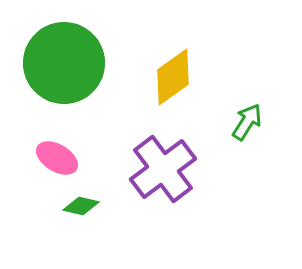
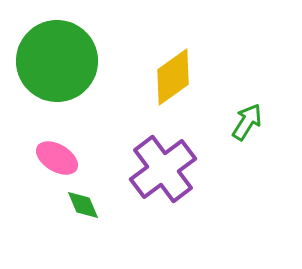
green circle: moved 7 px left, 2 px up
green diamond: moved 2 px right, 1 px up; rotated 54 degrees clockwise
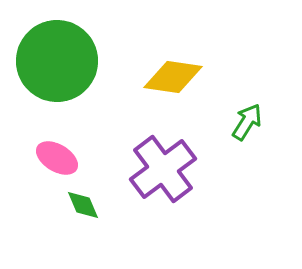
yellow diamond: rotated 44 degrees clockwise
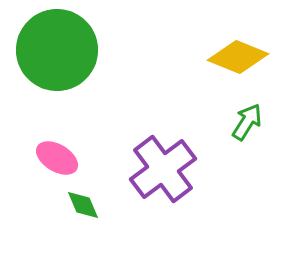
green circle: moved 11 px up
yellow diamond: moved 65 px right, 20 px up; rotated 14 degrees clockwise
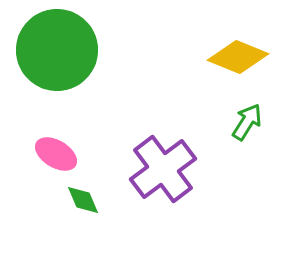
pink ellipse: moved 1 px left, 4 px up
green diamond: moved 5 px up
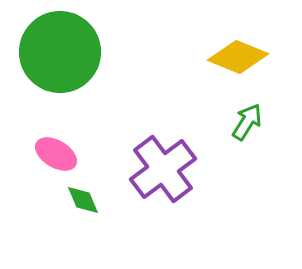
green circle: moved 3 px right, 2 px down
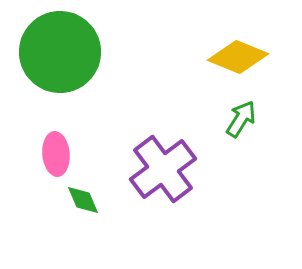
green arrow: moved 6 px left, 3 px up
pink ellipse: rotated 54 degrees clockwise
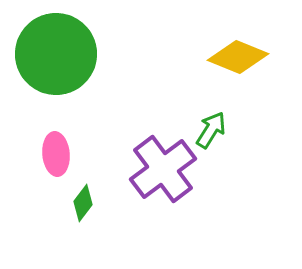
green circle: moved 4 px left, 2 px down
green arrow: moved 30 px left, 11 px down
green diamond: moved 3 px down; rotated 60 degrees clockwise
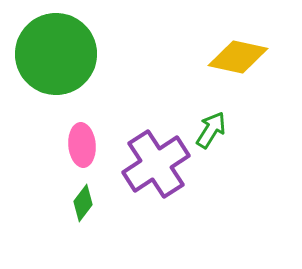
yellow diamond: rotated 10 degrees counterclockwise
pink ellipse: moved 26 px right, 9 px up
purple cross: moved 7 px left, 5 px up; rotated 4 degrees clockwise
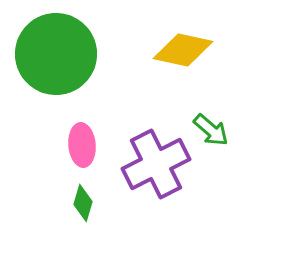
yellow diamond: moved 55 px left, 7 px up
green arrow: rotated 99 degrees clockwise
purple cross: rotated 6 degrees clockwise
green diamond: rotated 21 degrees counterclockwise
